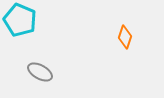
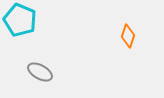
orange diamond: moved 3 px right, 1 px up
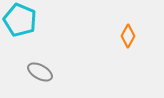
orange diamond: rotated 10 degrees clockwise
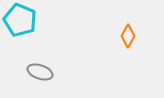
gray ellipse: rotated 10 degrees counterclockwise
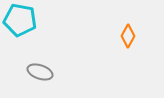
cyan pentagon: rotated 12 degrees counterclockwise
